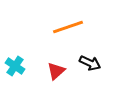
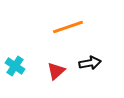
black arrow: rotated 35 degrees counterclockwise
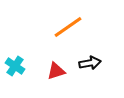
orange line: rotated 16 degrees counterclockwise
red triangle: rotated 24 degrees clockwise
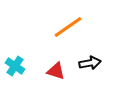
red triangle: rotated 36 degrees clockwise
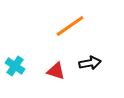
orange line: moved 2 px right, 1 px up
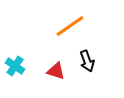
black arrow: moved 3 px left, 2 px up; rotated 80 degrees clockwise
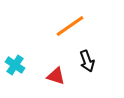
cyan cross: moved 1 px up
red triangle: moved 5 px down
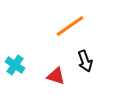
black arrow: moved 2 px left
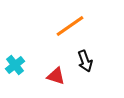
cyan cross: rotated 18 degrees clockwise
